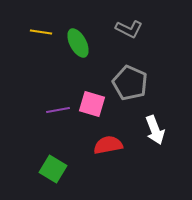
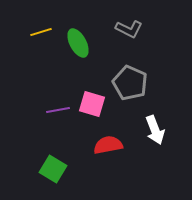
yellow line: rotated 25 degrees counterclockwise
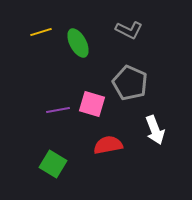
gray L-shape: moved 1 px down
green square: moved 5 px up
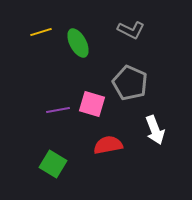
gray L-shape: moved 2 px right
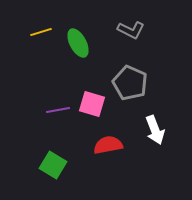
green square: moved 1 px down
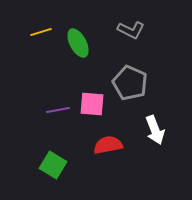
pink square: rotated 12 degrees counterclockwise
